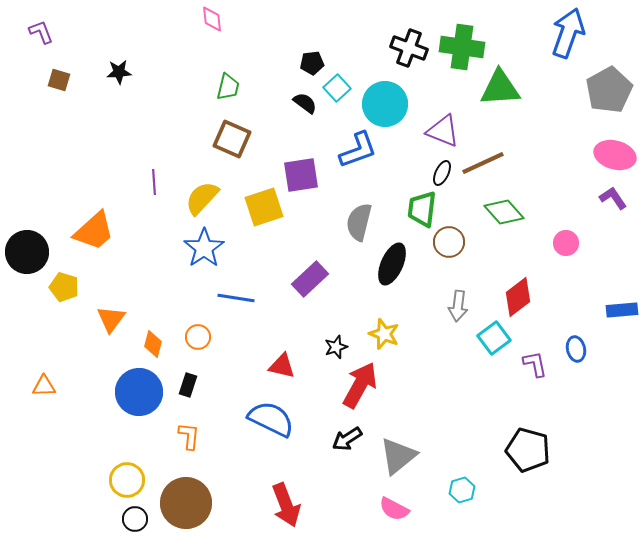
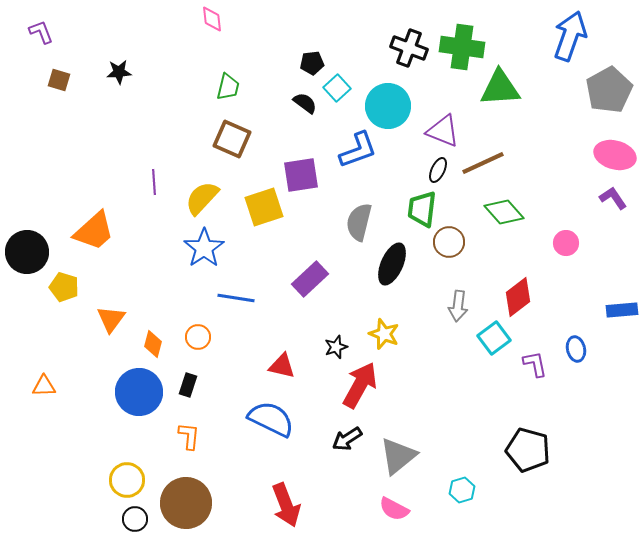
blue arrow at (568, 33): moved 2 px right, 3 px down
cyan circle at (385, 104): moved 3 px right, 2 px down
black ellipse at (442, 173): moved 4 px left, 3 px up
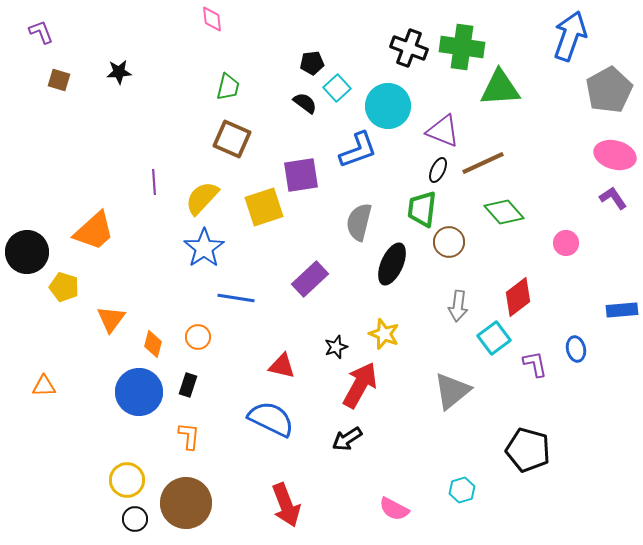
gray triangle at (398, 456): moved 54 px right, 65 px up
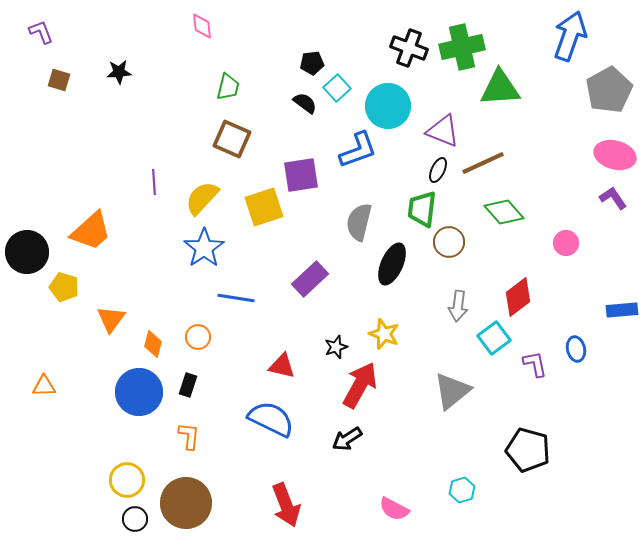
pink diamond at (212, 19): moved 10 px left, 7 px down
green cross at (462, 47): rotated 21 degrees counterclockwise
orange trapezoid at (94, 231): moved 3 px left
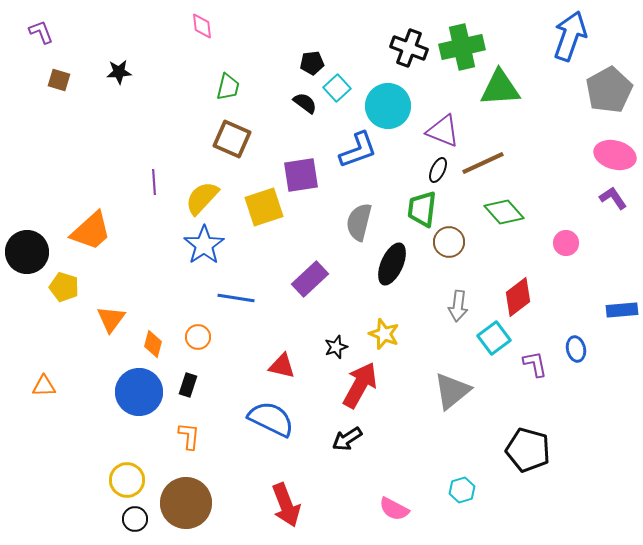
blue star at (204, 248): moved 3 px up
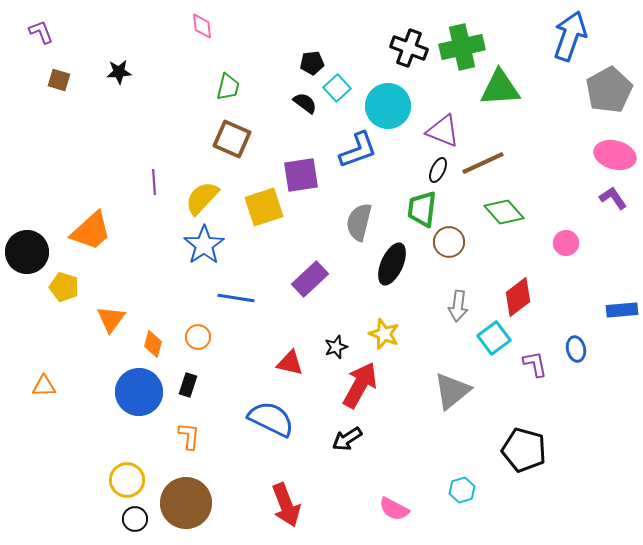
red triangle at (282, 366): moved 8 px right, 3 px up
black pentagon at (528, 450): moved 4 px left
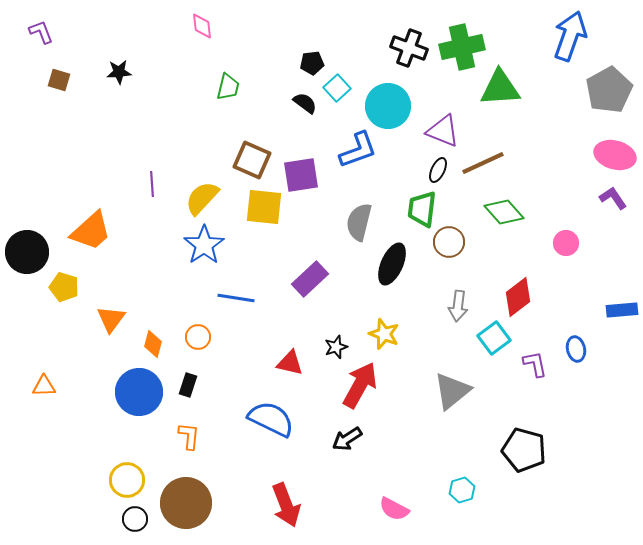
brown square at (232, 139): moved 20 px right, 21 px down
purple line at (154, 182): moved 2 px left, 2 px down
yellow square at (264, 207): rotated 24 degrees clockwise
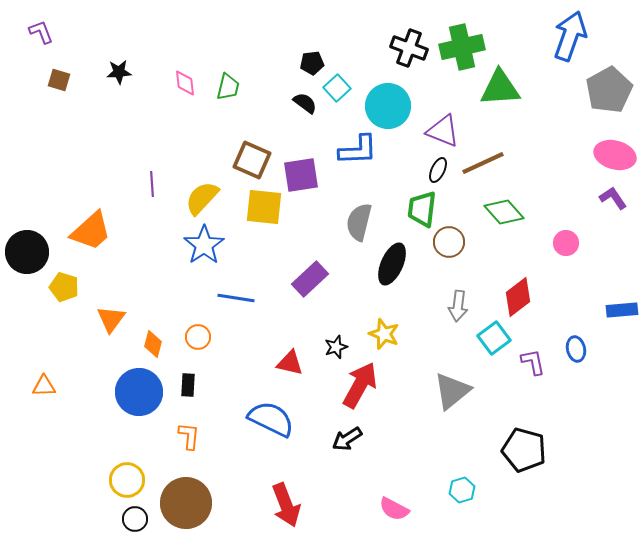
pink diamond at (202, 26): moved 17 px left, 57 px down
blue L-shape at (358, 150): rotated 18 degrees clockwise
purple L-shape at (535, 364): moved 2 px left, 2 px up
black rectangle at (188, 385): rotated 15 degrees counterclockwise
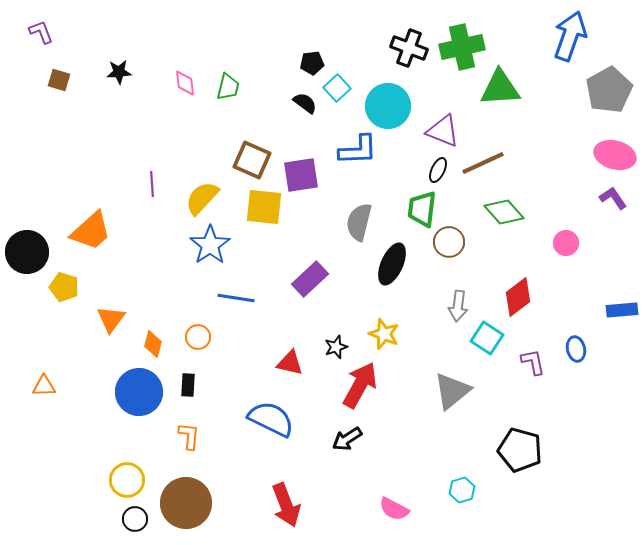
blue star at (204, 245): moved 6 px right
cyan square at (494, 338): moved 7 px left; rotated 20 degrees counterclockwise
black pentagon at (524, 450): moved 4 px left
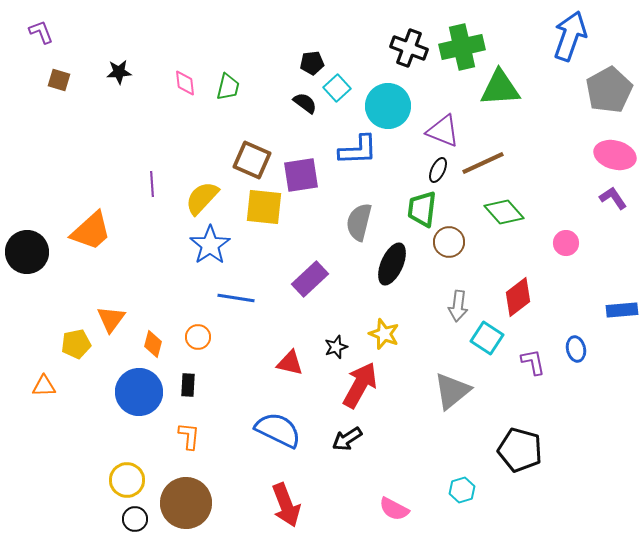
yellow pentagon at (64, 287): moved 12 px right, 57 px down; rotated 28 degrees counterclockwise
blue semicircle at (271, 419): moved 7 px right, 11 px down
